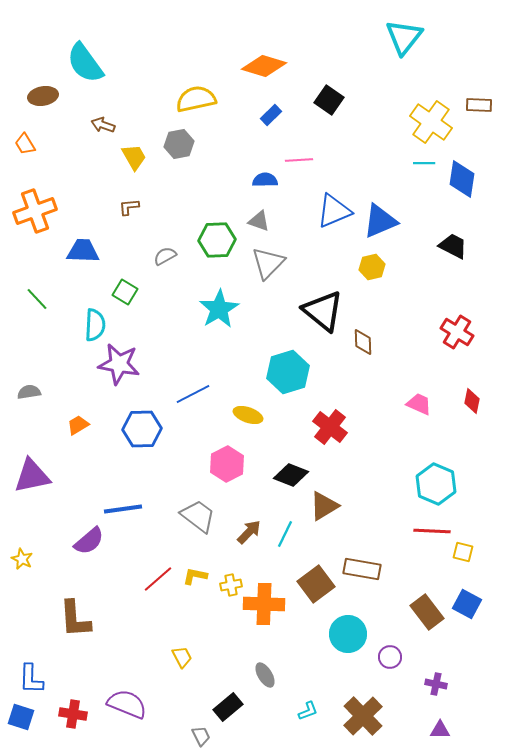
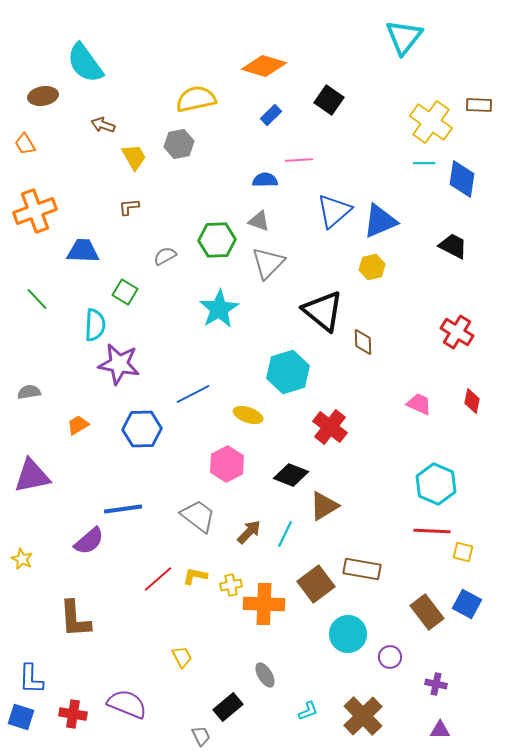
blue triangle at (334, 211): rotated 18 degrees counterclockwise
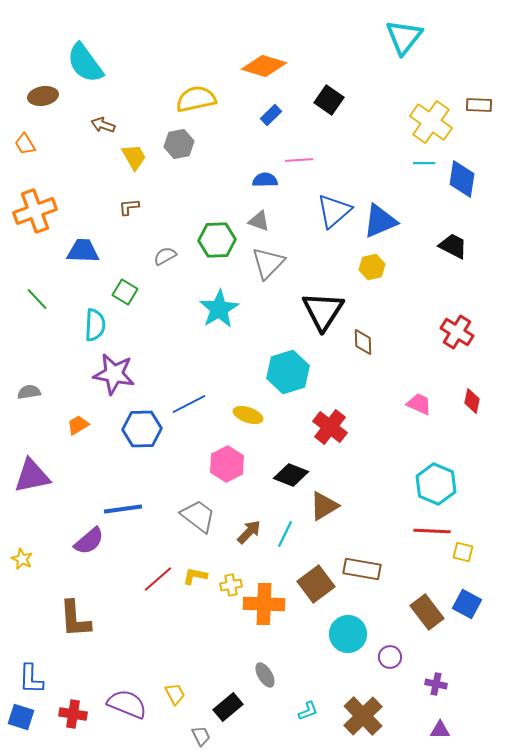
black triangle at (323, 311): rotated 24 degrees clockwise
purple star at (119, 364): moved 5 px left, 10 px down
blue line at (193, 394): moved 4 px left, 10 px down
yellow trapezoid at (182, 657): moved 7 px left, 37 px down
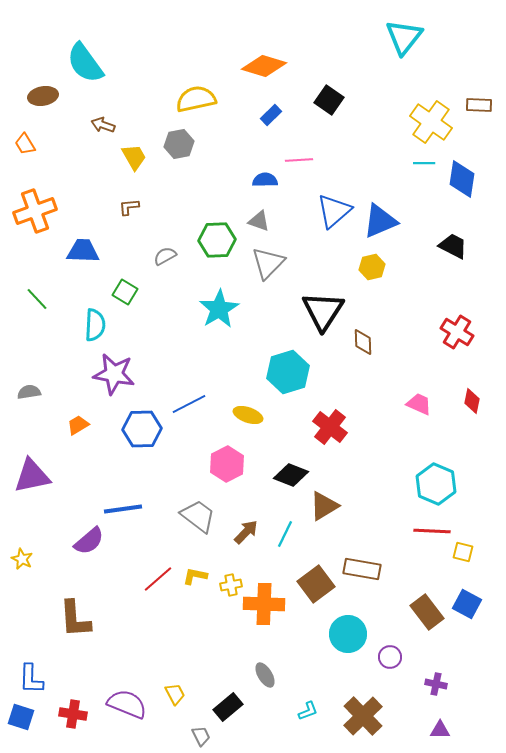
brown arrow at (249, 532): moved 3 px left
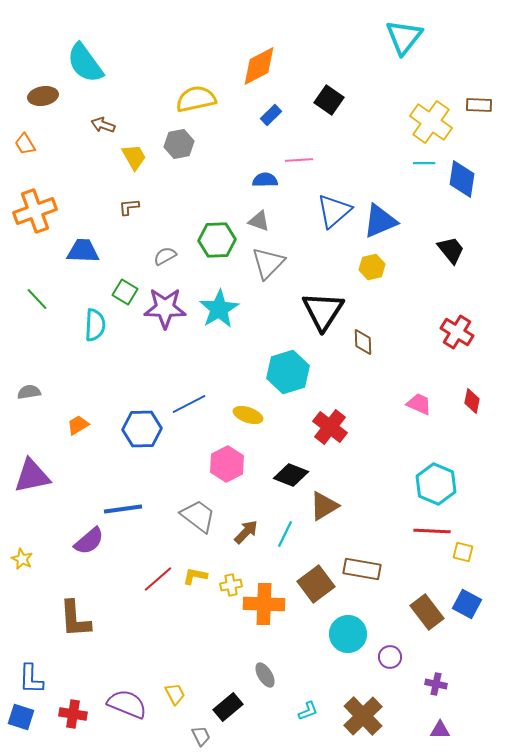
orange diamond at (264, 66): moved 5 px left; rotated 45 degrees counterclockwise
black trapezoid at (453, 246): moved 2 px left, 4 px down; rotated 24 degrees clockwise
purple star at (114, 374): moved 51 px right, 66 px up; rotated 9 degrees counterclockwise
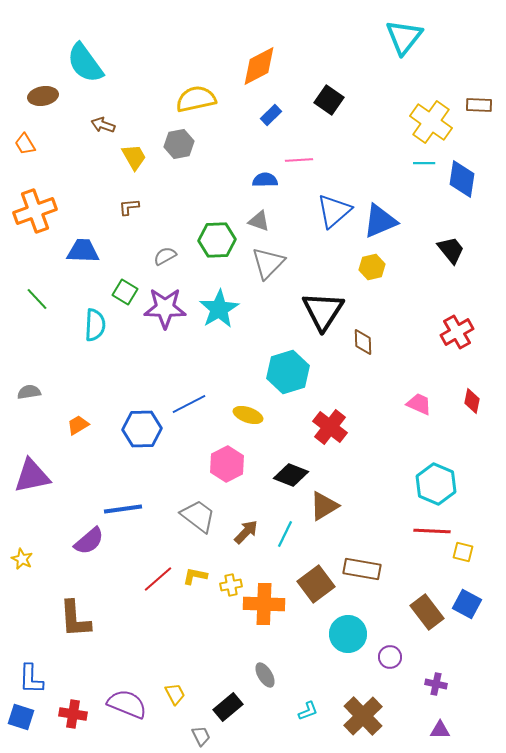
red cross at (457, 332): rotated 28 degrees clockwise
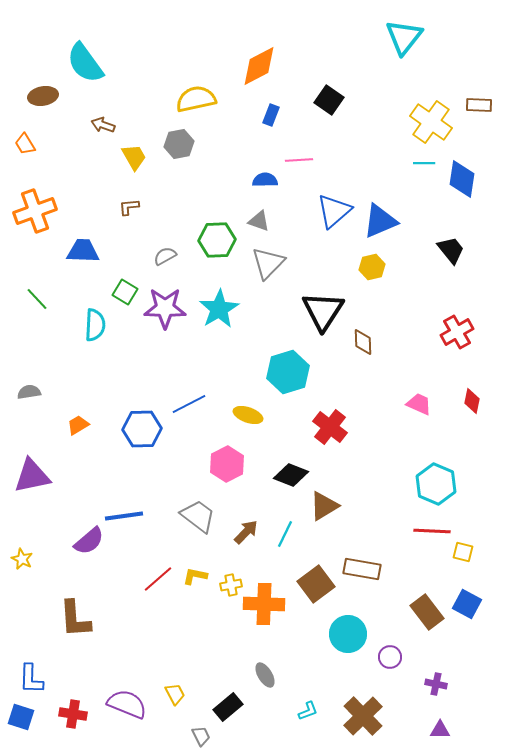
blue rectangle at (271, 115): rotated 25 degrees counterclockwise
blue line at (123, 509): moved 1 px right, 7 px down
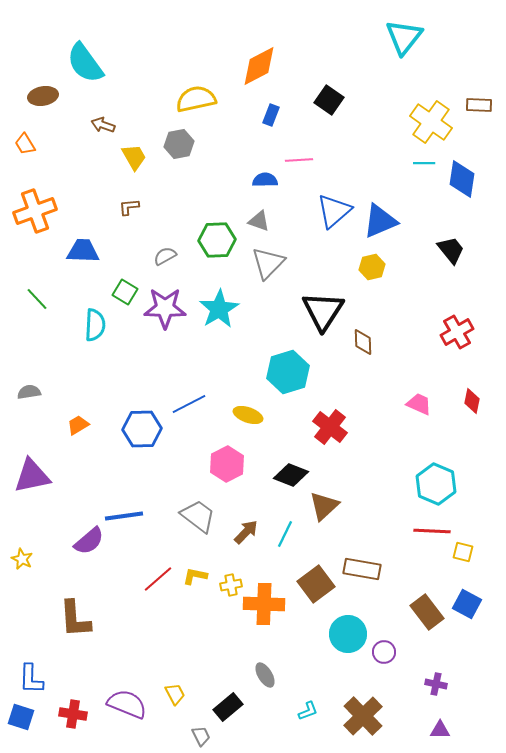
brown triangle at (324, 506): rotated 12 degrees counterclockwise
purple circle at (390, 657): moved 6 px left, 5 px up
